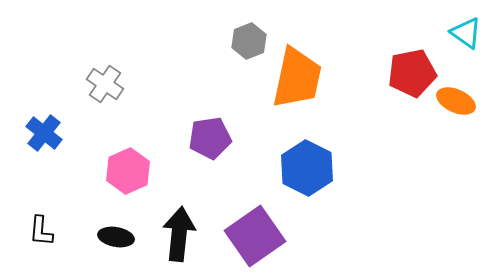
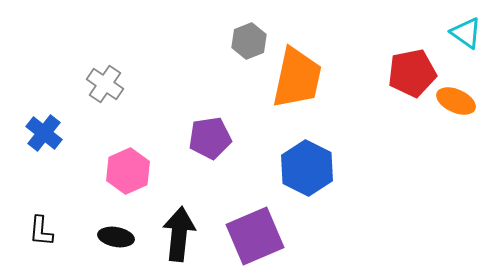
purple square: rotated 12 degrees clockwise
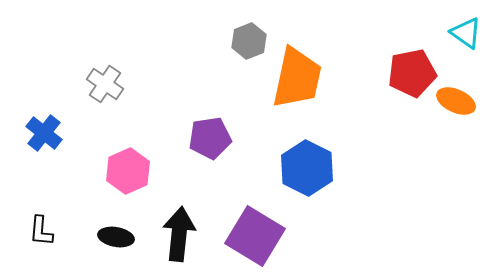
purple square: rotated 36 degrees counterclockwise
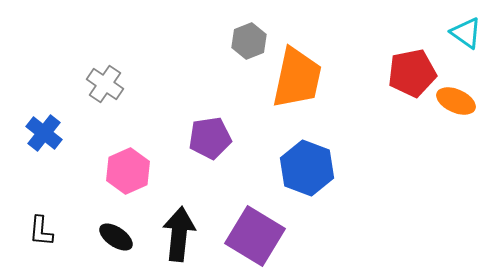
blue hexagon: rotated 6 degrees counterclockwise
black ellipse: rotated 24 degrees clockwise
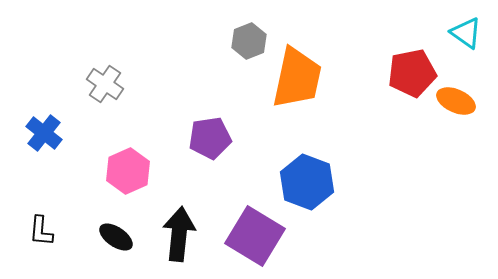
blue hexagon: moved 14 px down
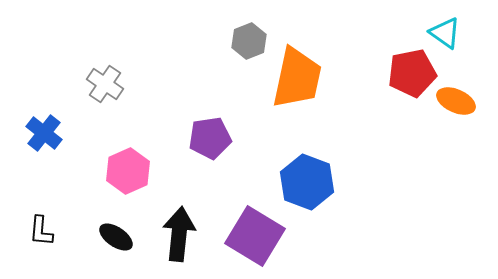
cyan triangle: moved 21 px left
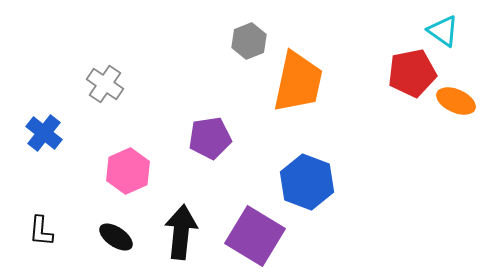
cyan triangle: moved 2 px left, 2 px up
orange trapezoid: moved 1 px right, 4 px down
black arrow: moved 2 px right, 2 px up
